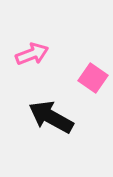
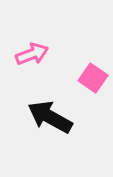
black arrow: moved 1 px left
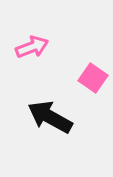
pink arrow: moved 7 px up
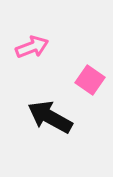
pink square: moved 3 px left, 2 px down
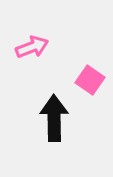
black arrow: moved 4 px right, 1 px down; rotated 60 degrees clockwise
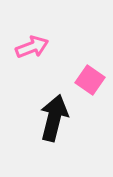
black arrow: rotated 15 degrees clockwise
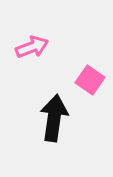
black arrow: rotated 6 degrees counterclockwise
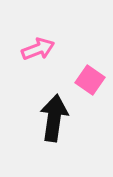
pink arrow: moved 6 px right, 2 px down
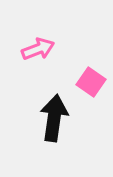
pink square: moved 1 px right, 2 px down
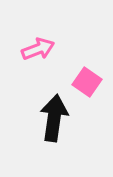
pink square: moved 4 px left
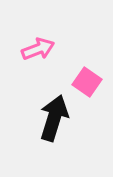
black arrow: rotated 9 degrees clockwise
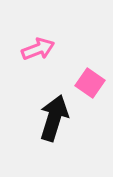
pink square: moved 3 px right, 1 px down
